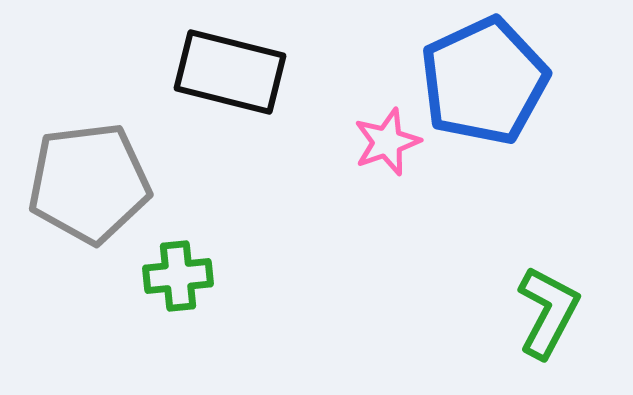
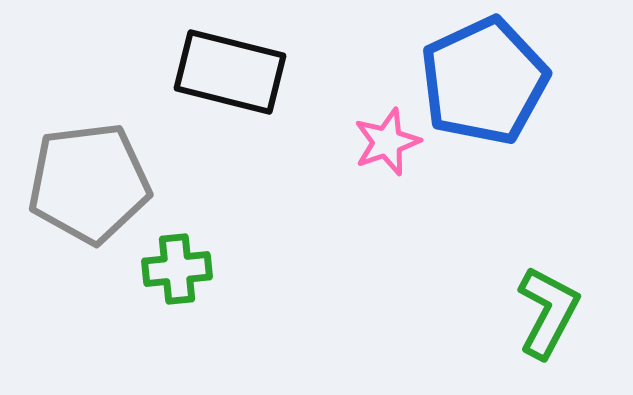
green cross: moved 1 px left, 7 px up
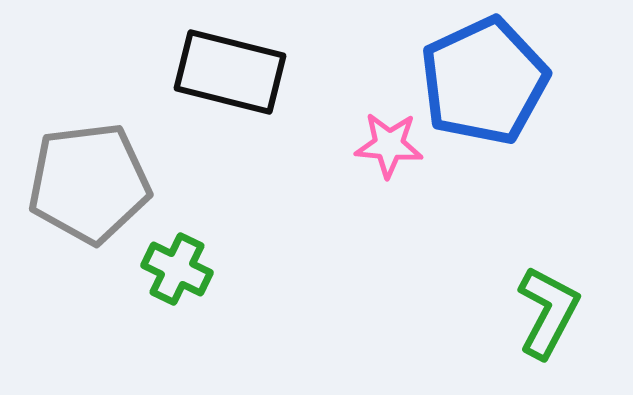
pink star: moved 2 px right, 3 px down; rotated 24 degrees clockwise
green cross: rotated 32 degrees clockwise
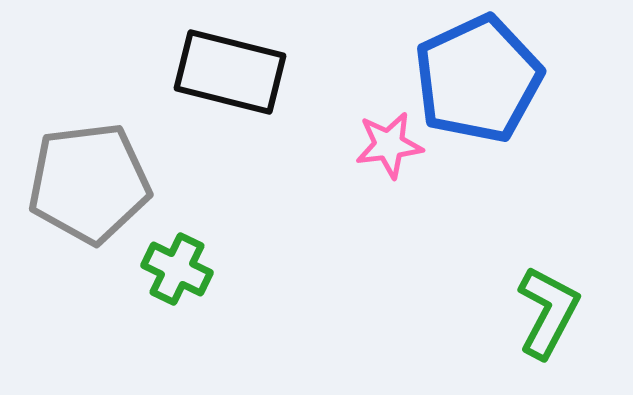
blue pentagon: moved 6 px left, 2 px up
pink star: rotated 12 degrees counterclockwise
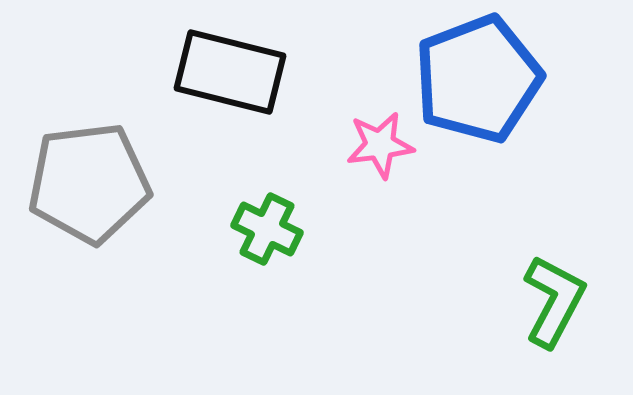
blue pentagon: rotated 4 degrees clockwise
pink star: moved 9 px left
green cross: moved 90 px right, 40 px up
green L-shape: moved 6 px right, 11 px up
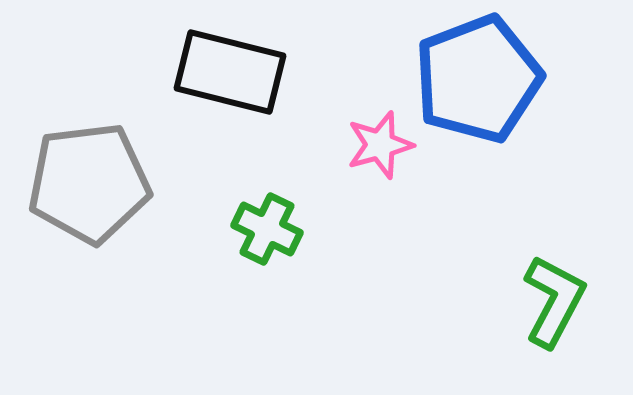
pink star: rotated 8 degrees counterclockwise
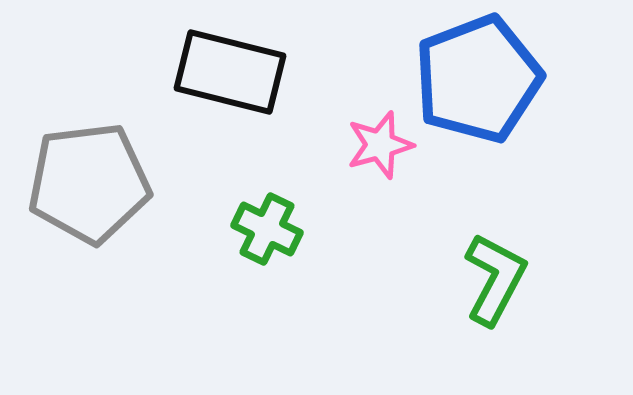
green L-shape: moved 59 px left, 22 px up
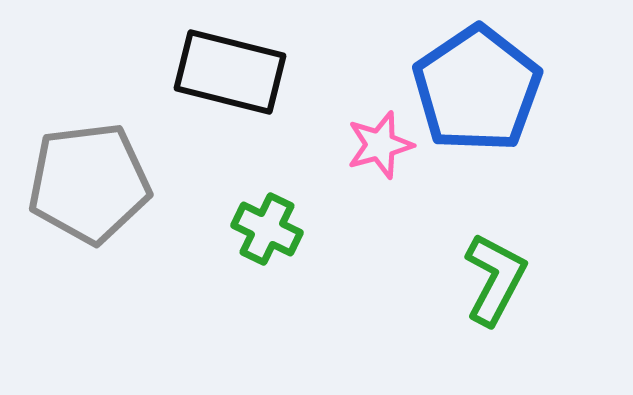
blue pentagon: moved 1 px left, 10 px down; rotated 13 degrees counterclockwise
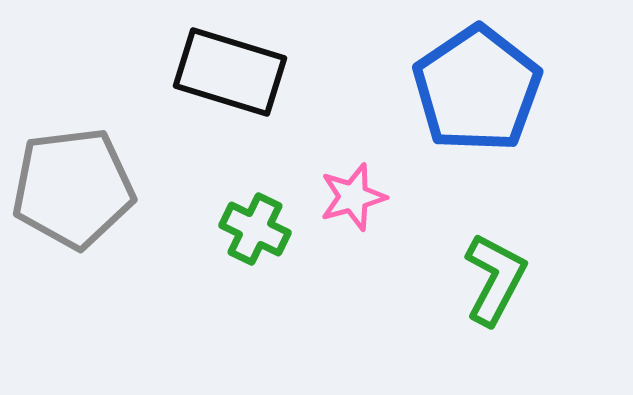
black rectangle: rotated 3 degrees clockwise
pink star: moved 27 px left, 52 px down
gray pentagon: moved 16 px left, 5 px down
green cross: moved 12 px left
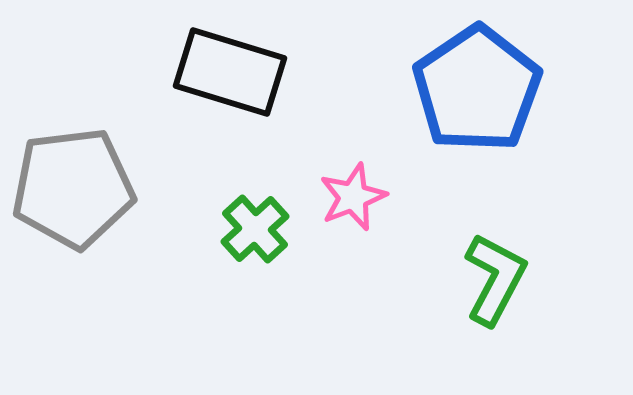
pink star: rotated 6 degrees counterclockwise
green cross: rotated 22 degrees clockwise
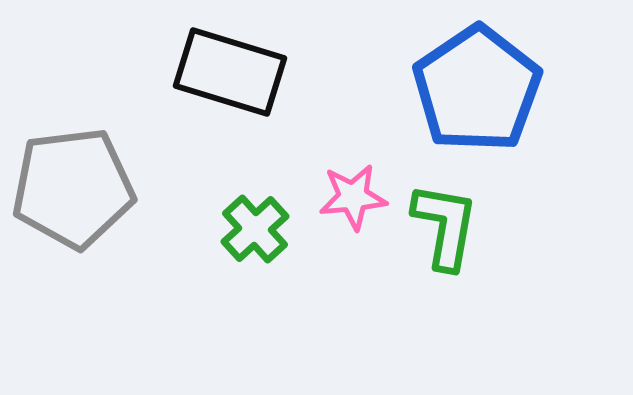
pink star: rotated 16 degrees clockwise
green L-shape: moved 50 px left, 53 px up; rotated 18 degrees counterclockwise
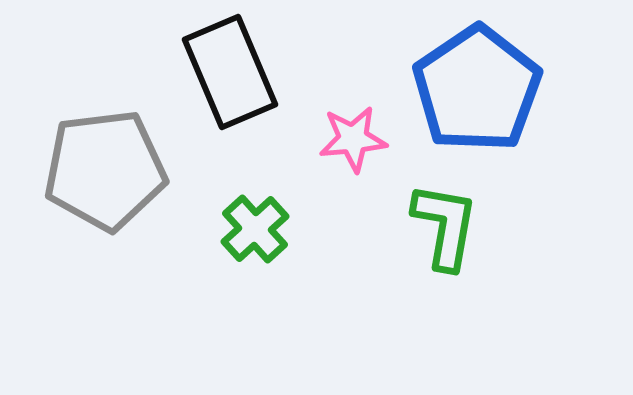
black rectangle: rotated 50 degrees clockwise
gray pentagon: moved 32 px right, 18 px up
pink star: moved 58 px up
